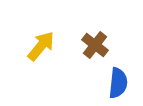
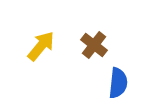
brown cross: moved 1 px left
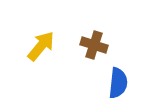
brown cross: rotated 20 degrees counterclockwise
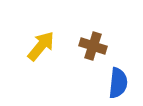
brown cross: moved 1 px left, 1 px down
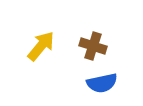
blue semicircle: moved 16 px left; rotated 72 degrees clockwise
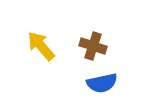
yellow arrow: rotated 80 degrees counterclockwise
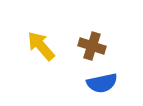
brown cross: moved 1 px left
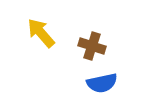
yellow arrow: moved 13 px up
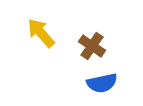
brown cross: rotated 16 degrees clockwise
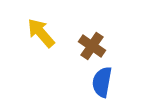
blue semicircle: moved 1 px up; rotated 112 degrees clockwise
